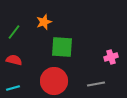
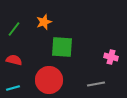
green line: moved 3 px up
pink cross: rotated 32 degrees clockwise
red circle: moved 5 px left, 1 px up
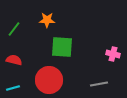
orange star: moved 3 px right, 2 px up; rotated 21 degrees clockwise
pink cross: moved 2 px right, 3 px up
gray line: moved 3 px right
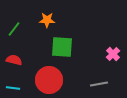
pink cross: rotated 32 degrees clockwise
cyan line: rotated 24 degrees clockwise
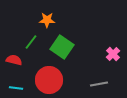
green line: moved 17 px right, 13 px down
green square: rotated 30 degrees clockwise
cyan line: moved 3 px right
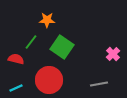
red semicircle: moved 2 px right, 1 px up
cyan line: rotated 32 degrees counterclockwise
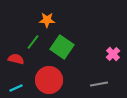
green line: moved 2 px right
